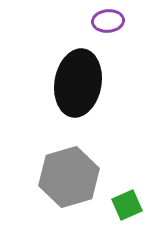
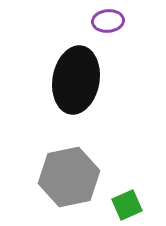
black ellipse: moved 2 px left, 3 px up
gray hexagon: rotated 4 degrees clockwise
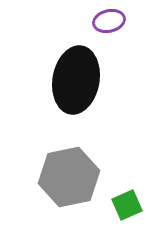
purple ellipse: moved 1 px right; rotated 8 degrees counterclockwise
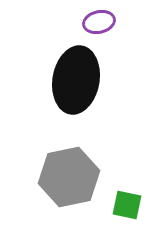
purple ellipse: moved 10 px left, 1 px down
green square: rotated 36 degrees clockwise
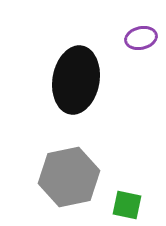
purple ellipse: moved 42 px right, 16 px down
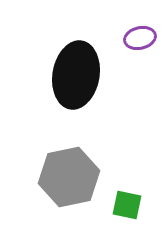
purple ellipse: moved 1 px left
black ellipse: moved 5 px up
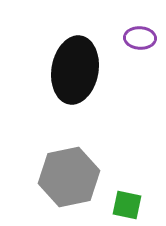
purple ellipse: rotated 16 degrees clockwise
black ellipse: moved 1 px left, 5 px up
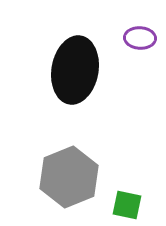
gray hexagon: rotated 10 degrees counterclockwise
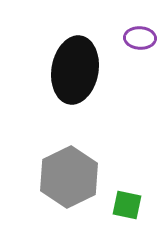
gray hexagon: rotated 4 degrees counterclockwise
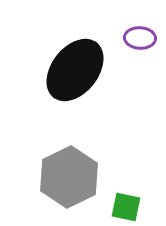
black ellipse: rotated 28 degrees clockwise
green square: moved 1 px left, 2 px down
